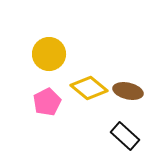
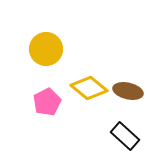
yellow circle: moved 3 px left, 5 px up
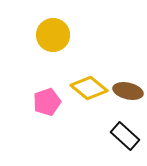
yellow circle: moved 7 px right, 14 px up
pink pentagon: rotated 8 degrees clockwise
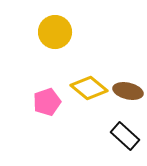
yellow circle: moved 2 px right, 3 px up
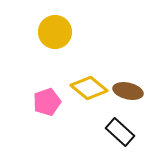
black rectangle: moved 5 px left, 4 px up
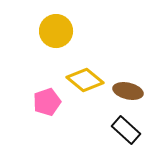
yellow circle: moved 1 px right, 1 px up
yellow diamond: moved 4 px left, 8 px up
black rectangle: moved 6 px right, 2 px up
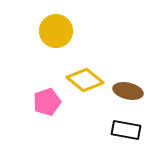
black rectangle: rotated 32 degrees counterclockwise
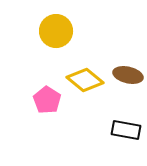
brown ellipse: moved 16 px up
pink pentagon: moved 2 px up; rotated 20 degrees counterclockwise
